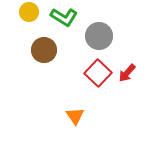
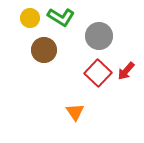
yellow circle: moved 1 px right, 6 px down
green L-shape: moved 3 px left
red arrow: moved 1 px left, 2 px up
orange triangle: moved 4 px up
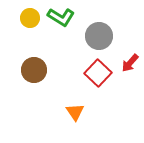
brown circle: moved 10 px left, 20 px down
red arrow: moved 4 px right, 8 px up
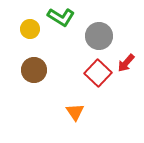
yellow circle: moved 11 px down
red arrow: moved 4 px left
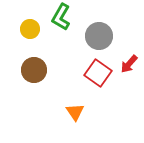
green L-shape: rotated 88 degrees clockwise
red arrow: moved 3 px right, 1 px down
red square: rotated 8 degrees counterclockwise
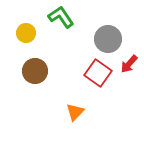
green L-shape: rotated 116 degrees clockwise
yellow circle: moved 4 px left, 4 px down
gray circle: moved 9 px right, 3 px down
brown circle: moved 1 px right, 1 px down
orange triangle: rotated 18 degrees clockwise
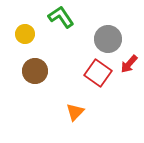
yellow circle: moved 1 px left, 1 px down
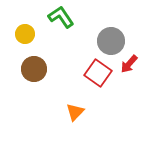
gray circle: moved 3 px right, 2 px down
brown circle: moved 1 px left, 2 px up
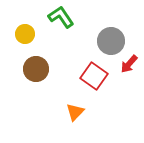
brown circle: moved 2 px right
red square: moved 4 px left, 3 px down
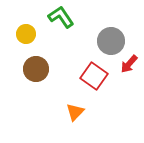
yellow circle: moved 1 px right
